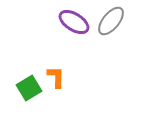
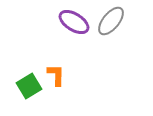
orange L-shape: moved 2 px up
green square: moved 2 px up
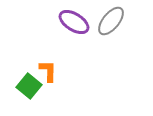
orange L-shape: moved 8 px left, 4 px up
green square: rotated 20 degrees counterclockwise
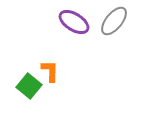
gray ellipse: moved 3 px right
orange L-shape: moved 2 px right
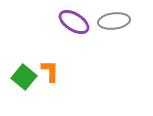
gray ellipse: rotated 44 degrees clockwise
green square: moved 5 px left, 9 px up
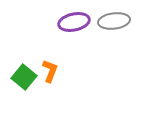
purple ellipse: rotated 44 degrees counterclockwise
orange L-shape: rotated 20 degrees clockwise
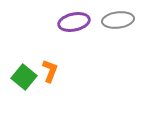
gray ellipse: moved 4 px right, 1 px up
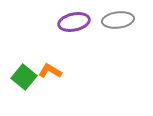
orange L-shape: rotated 80 degrees counterclockwise
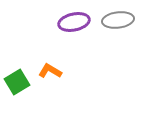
green square: moved 7 px left, 5 px down; rotated 20 degrees clockwise
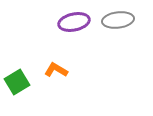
orange L-shape: moved 6 px right, 1 px up
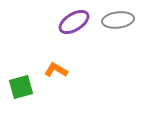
purple ellipse: rotated 20 degrees counterclockwise
green square: moved 4 px right, 5 px down; rotated 15 degrees clockwise
